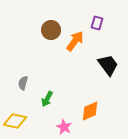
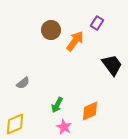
purple rectangle: rotated 16 degrees clockwise
black trapezoid: moved 4 px right
gray semicircle: rotated 144 degrees counterclockwise
green arrow: moved 10 px right, 6 px down
yellow diamond: moved 3 px down; rotated 35 degrees counterclockwise
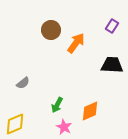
purple rectangle: moved 15 px right, 3 px down
orange arrow: moved 1 px right, 2 px down
black trapezoid: rotated 50 degrees counterclockwise
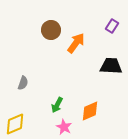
black trapezoid: moved 1 px left, 1 px down
gray semicircle: rotated 32 degrees counterclockwise
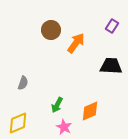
yellow diamond: moved 3 px right, 1 px up
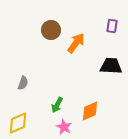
purple rectangle: rotated 24 degrees counterclockwise
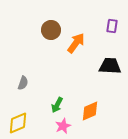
black trapezoid: moved 1 px left
pink star: moved 1 px left, 1 px up; rotated 21 degrees clockwise
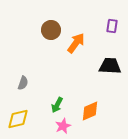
yellow diamond: moved 4 px up; rotated 10 degrees clockwise
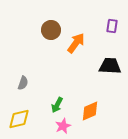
yellow diamond: moved 1 px right
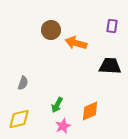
orange arrow: rotated 110 degrees counterclockwise
